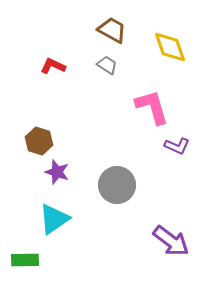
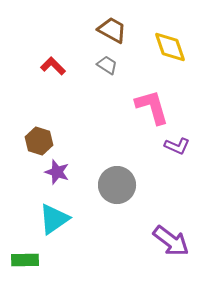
red L-shape: rotated 20 degrees clockwise
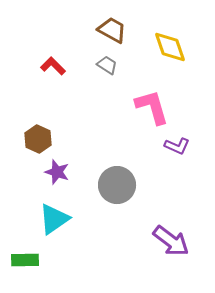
brown hexagon: moved 1 px left, 2 px up; rotated 8 degrees clockwise
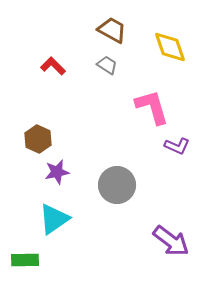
purple star: rotated 30 degrees counterclockwise
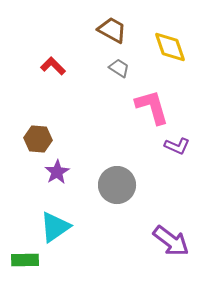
gray trapezoid: moved 12 px right, 3 px down
brown hexagon: rotated 20 degrees counterclockwise
purple star: rotated 20 degrees counterclockwise
cyan triangle: moved 1 px right, 8 px down
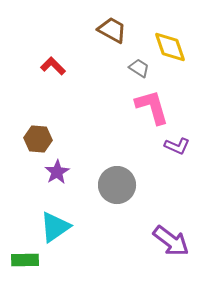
gray trapezoid: moved 20 px right
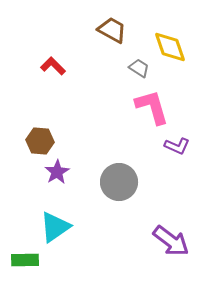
brown hexagon: moved 2 px right, 2 px down
gray circle: moved 2 px right, 3 px up
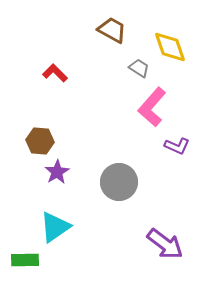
red L-shape: moved 2 px right, 7 px down
pink L-shape: rotated 123 degrees counterclockwise
purple arrow: moved 6 px left, 3 px down
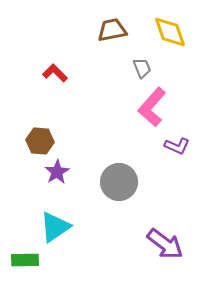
brown trapezoid: rotated 40 degrees counterclockwise
yellow diamond: moved 15 px up
gray trapezoid: moved 3 px right; rotated 35 degrees clockwise
